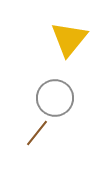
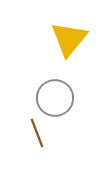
brown line: rotated 60 degrees counterclockwise
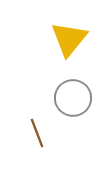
gray circle: moved 18 px right
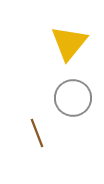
yellow triangle: moved 4 px down
